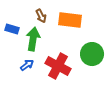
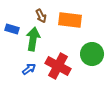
blue arrow: moved 2 px right, 4 px down
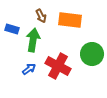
green arrow: moved 1 px down
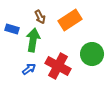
brown arrow: moved 1 px left, 1 px down
orange rectangle: rotated 40 degrees counterclockwise
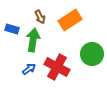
red cross: moved 1 px left, 1 px down
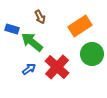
orange rectangle: moved 10 px right, 6 px down
green arrow: moved 1 px left, 2 px down; rotated 60 degrees counterclockwise
red cross: rotated 15 degrees clockwise
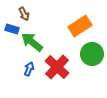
brown arrow: moved 16 px left, 3 px up
blue arrow: rotated 32 degrees counterclockwise
